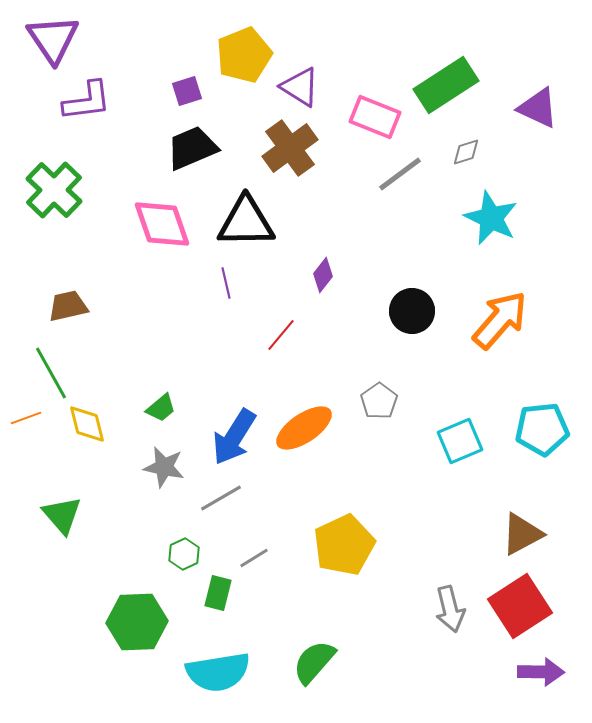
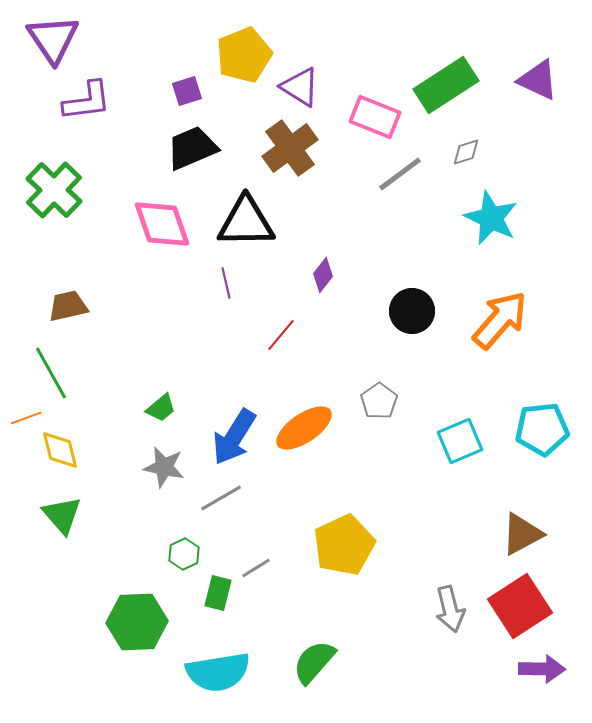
purple triangle at (538, 108): moved 28 px up
yellow diamond at (87, 424): moved 27 px left, 26 px down
gray line at (254, 558): moved 2 px right, 10 px down
purple arrow at (541, 672): moved 1 px right, 3 px up
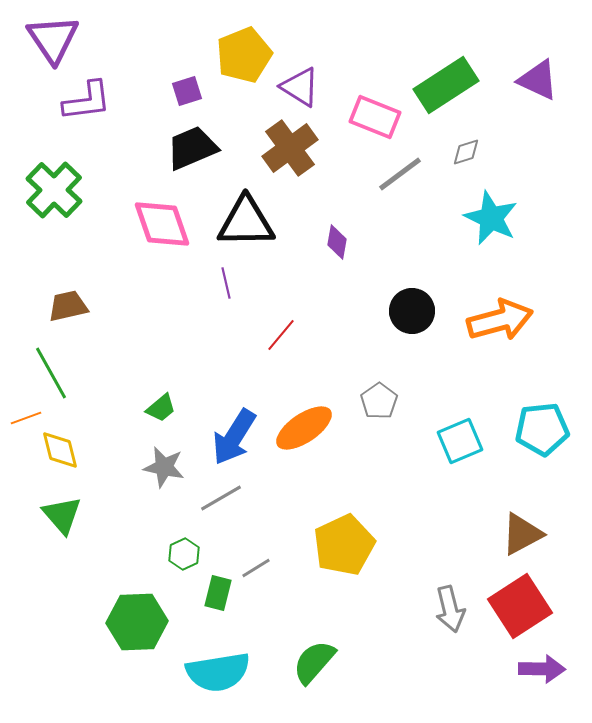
purple diamond at (323, 275): moved 14 px right, 33 px up; rotated 28 degrees counterclockwise
orange arrow at (500, 320): rotated 34 degrees clockwise
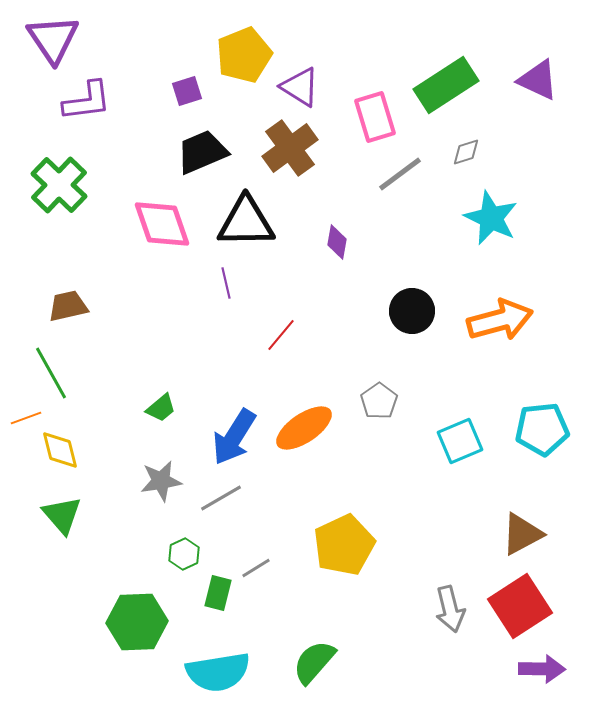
pink rectangle at (375, 117): rotated 51 degrees clockwise
black trapezoid at (192, 148): moved 10 px right, 4 px down
green cross at (54, 190): moved 5 px right, 5 px up
gray star at (164, 467): moved 3 px left, 14 px down; rotated 21 degrees counterclockwise
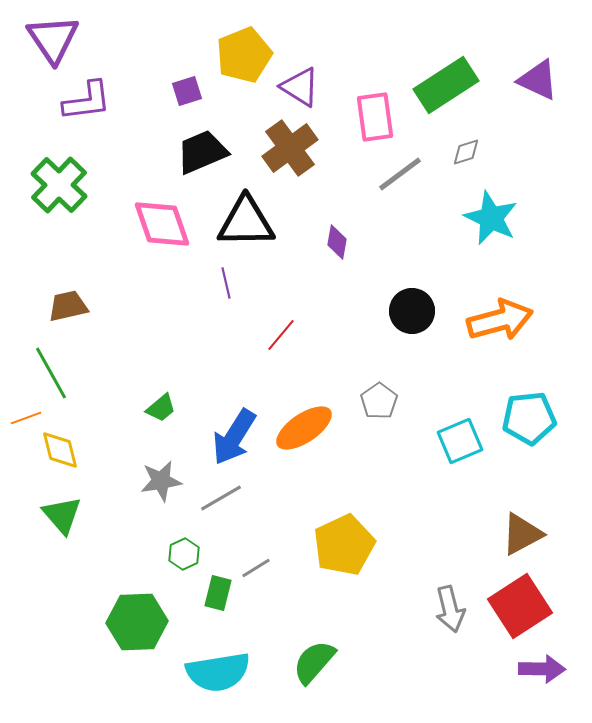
pink rectangle at (375, 117): rotated 9 degrees clockwise
cyan pentagon at (542, 429): moved 13 px left, 11 px up
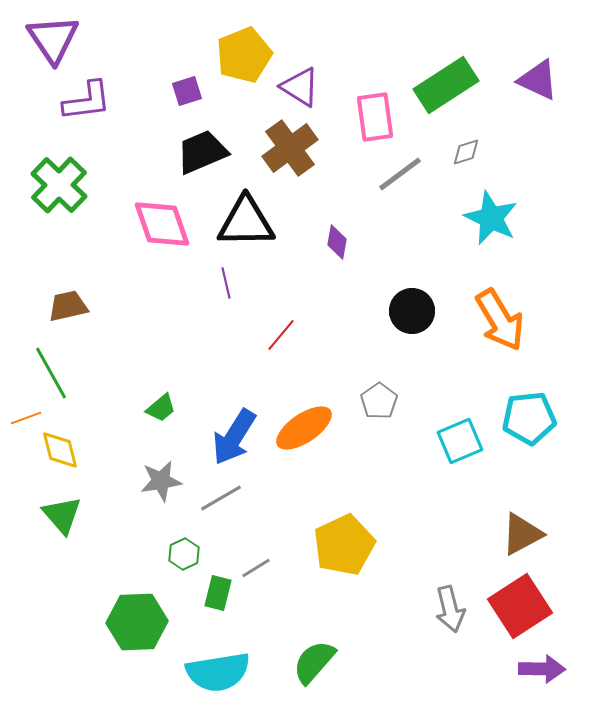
orange arrow at (500, 320): rotated 74 degrees clockwise
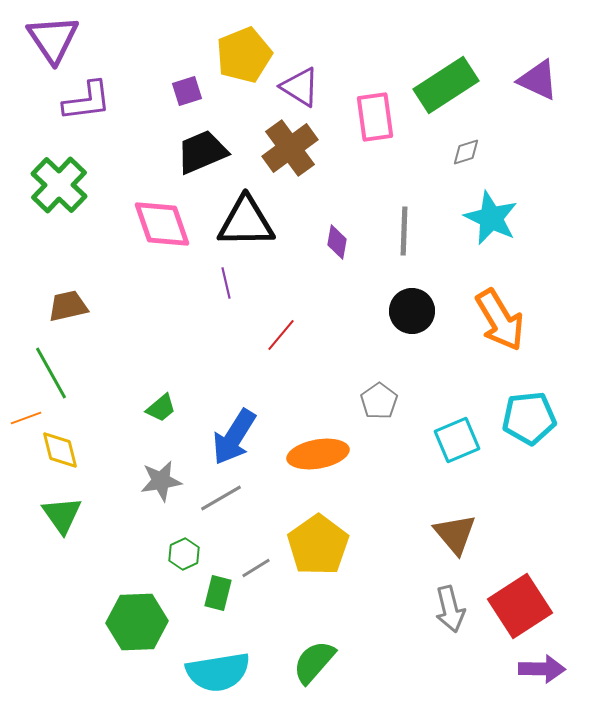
gray line at (400, 174): moved 4 px right, 57 px down; rotated 51 degrees counterclockwise
orange ellipse at (304, 428): moved 14 px right, 26 px down; rotated 24 degrees clockwise
cyan square at (460, 441): moved 3 px left, 1 px up
green triangle at (62, 515): rotated 6 degrees clockwise
brown triangle at (522, 534): moved 67 px left; rotated 42 degrees counterclockwise
yellow pentagon at (344, 545): moved 26 px left; rotated 10 degrees counterclockwise
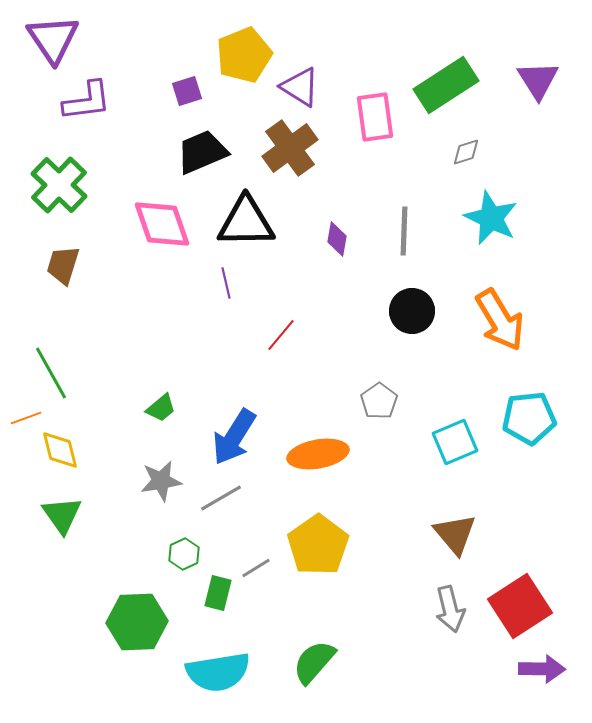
purple triangle at (538, 80): rotated 33 degrees clockwise
purple diamond at (337, 242): moved 3 px up
brown trapezoid at (68, 306): moved 5 px left, 41 px up; rotated 60 degrees counterclockwise
cyan square at (457, 440): moved 2 px left, 2 px down
